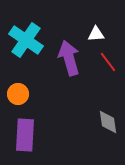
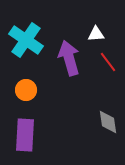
orange circle: moved 8 px right, 4 px up
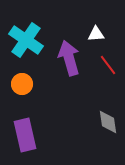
red line: moved 3 px down
orange circle: moved 4 px left, 6 px up
purple rectangle: rotated 16 degrees counterclockwise
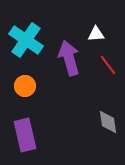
orange circle: moved 3 px right, 2 px down
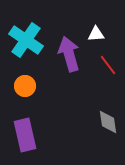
purple arrow: moved 4 px up
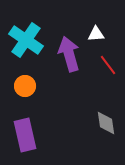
gray diamond: moved 2 px left, 1 px down
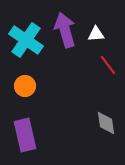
purple arrow: moved 4 px left, 24 px up
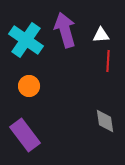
white triangle: moved 5 px right, 1 px down
red line: moved 4 px up; rotated 40 degrees clockwise
orange circle: moved 4 px right
gray diamond: moved 1 px left, 2 px up
purple rectangle: rotated 24 degrees counterclockwise
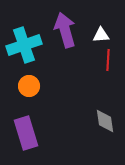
cyan cross: moved 2 px left, 5 px down; rotated 36 degrees clockwise
red line: moved 1 px up
purple rectangle: moved 1 px right, 2 px up; rotated 20 degrees clockwise
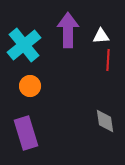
purple arrow: moved 3 px right; rotated 16 degrees clockwise
white triangle: moved 1 px down
cyan cross: rotated 20 degrees counterclockwise
orange circle: moved 1 px right
